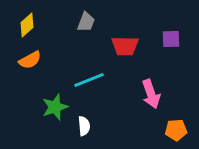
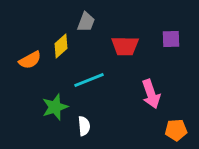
yellow diamond: moved 34 px right, 21 px down
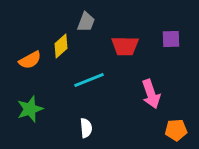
green star: moved 25 px left, 2 px down
white semicircle: moved 2 px right, 2 px down
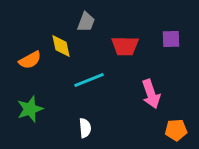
yellow diamond: rotated 60 degrees counterclockwise
white semicircle: moved 1 px left
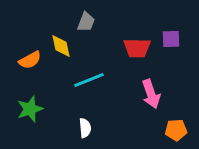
red trapezoid: moved 12 px right, 2 px down
